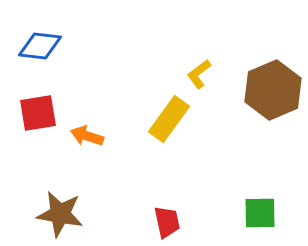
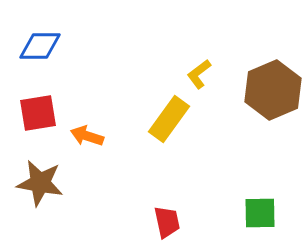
blue diamond: rotated 6 degrees counterclockwise
brown star: moved 20 px left, 31 px up
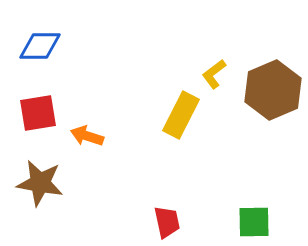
yellow L-shape: moved 15 px right
yellow rectangle: moved 12 px right, 4 px up; rotated 9 degrees counterclockwise
green square: moved 6 px left, 9 px down
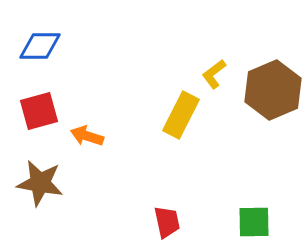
red square: moved 1 px right, 2 px up; rotated 6 degrees counterclockwise
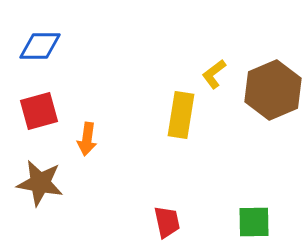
yellow rectangle: rotated 18 degrees counterclockwise
orange arrow: moved 3 px down; rotated 100 degrees counterclockwise
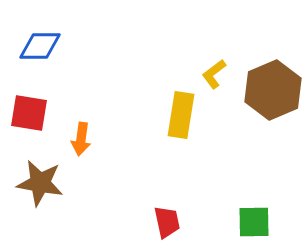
red square: moved 10 px left, 2 px down; rotated 24 degrees clockwise
orange arrow: moved 6 px left
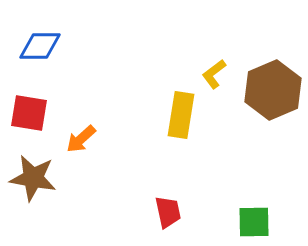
orange arrow: rotated 40 degrees clockwise
brown star: moved 7 px left, 5 px up
red trapezoid: moved 1 px right, 10 px up
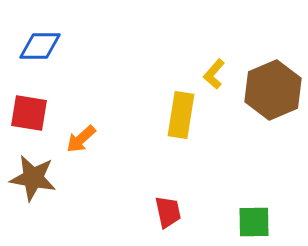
yellow L-shape: rotated 12 degrees counterclockwise
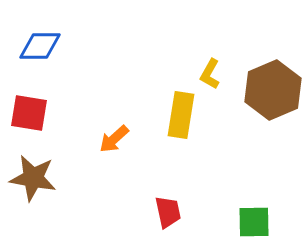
yellow L-shape: moved 4 px left; rotated 12 degrees counterclockwise
orange arrow: moved 33 px right
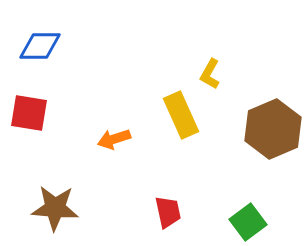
brown hexagon: moved 39 px down
yellow rectangle: rotated 33 degrees counterclockwise
orange arrow: rotated 24 degrees clockwise
brown star: moved 22 px right, 30 px down; rotated 6 degrees counterclockwise
green square: moved 6 px left; rotated 36 degrees counterclockwise
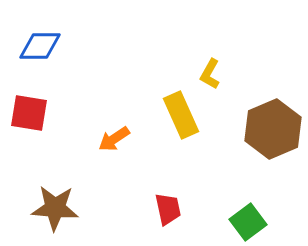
orange arrow: rotated 16 degrees counterclockwise
red trapezoid: moved 3 px up
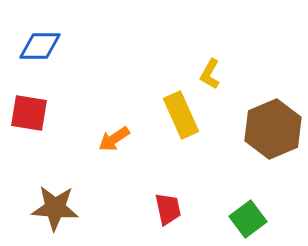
green square: moved 3 px up
